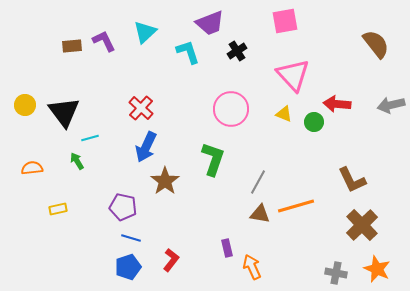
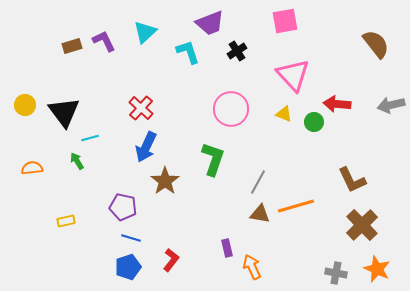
brown rectangle: rotated 12 degrees counterclockwise
yellow rectangle: moved 8 px right, 12 px down
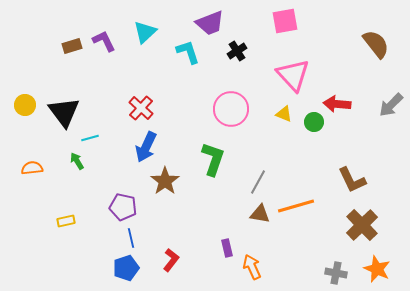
gray arrow: rotated 32 degrees counterclockwise
blue line: rotated 60 degrees clockwise
blue pentagon: moved 2 px left, 1 px down
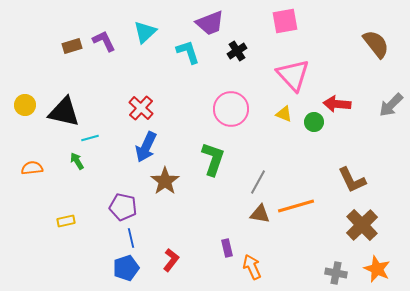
black triangle: rotated 40 degrees counterclockwise
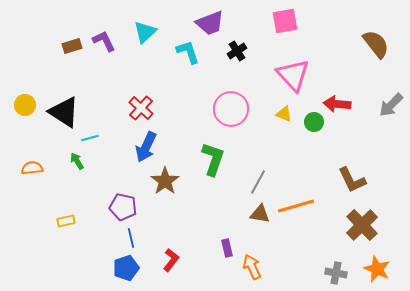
black triangle: rotated 20 degrees clockwise
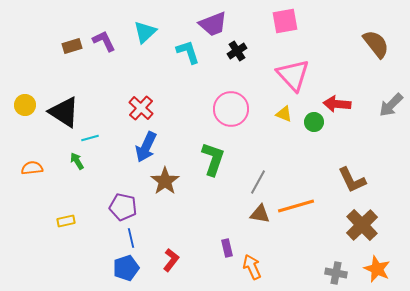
purple trapezoid: moved 3 px right, 1 px down
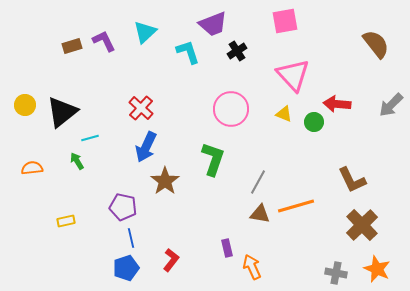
black triangle: moved 2 px left; rotated 48 degrees clockwise
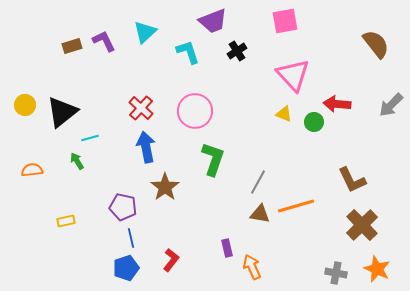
purple trapezoid: moved 3 px up
pink circle: moved 36 px left, 2 px down
blue arrow: rotated 144 degrees clockwise
orange semicircle: moved 2 px down
brown star: moved 6 px down
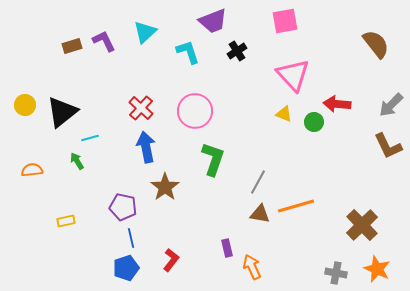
brown L-shape: moved 36 px right, 34 px up
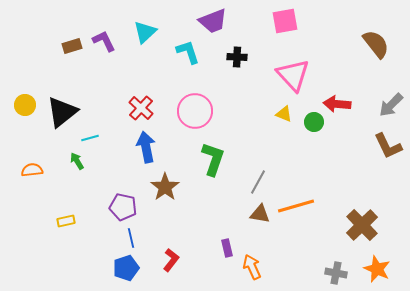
black cross: moved 6 px down; rotated 36 degrees clockwise
